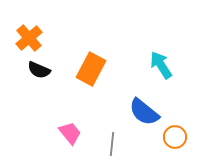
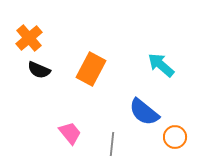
cyan arrow: rotated 16 degrees counterclockwise
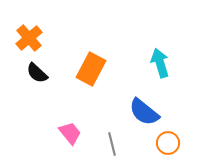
cyan arrow: moved 1 px left, 2 px up; rotated 32 degrees clockwise
black semicircle: moved 2 px left, 3 px down; rotated 20 degrees clockwise
orange circle: moved 7 px left, 6 px down
gray line: rotated 20 degrees counterclockwise
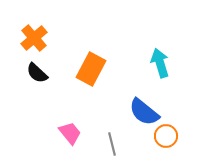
orange cross: moved 5 px right
orange circle: moved 2 px left, 7 px up
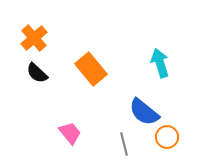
orange rectangle: rotated 68 degrees counterclockwise
orange circle: moved 1 px right, 1 px down
gray line: moved 12 px right
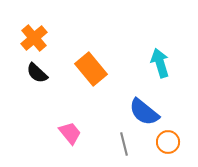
orange circle: moved 1 px right, 5 px down
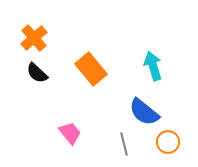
cyan arrow: moved 7 px left, 3 px down
